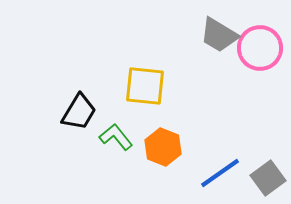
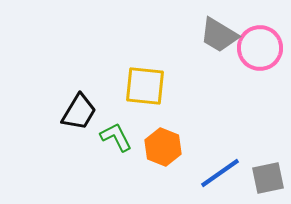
green L-shape: rotated 12 degrees clockwise
gray square: rotated 24 degrees clockwise
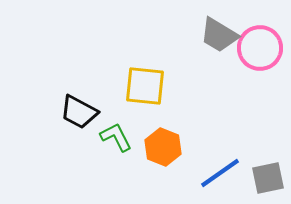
black trapezoid: rotated 87 degrees clockwise
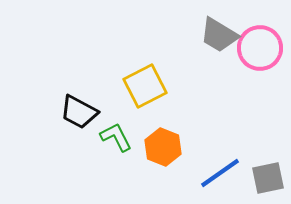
yellow square: rotated 33 degrees counterclockwise
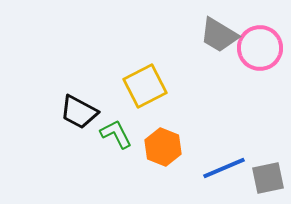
green L-shape: moved 3 px up
blue line: moved 4 px right, 5 px up; rotated 12 degrees clockwise
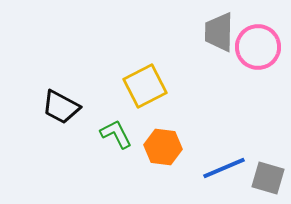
gray trapezoid: moved 3 px up; rotated 60 degrees clockwise
pink circle: moved 2 px left, 1 px up
black trapezoid: moved 18 px left, 5 px up
orange hexagon: rotated 15 degrees counterclockwise
gray square: rotated 28 degrees clockwise
